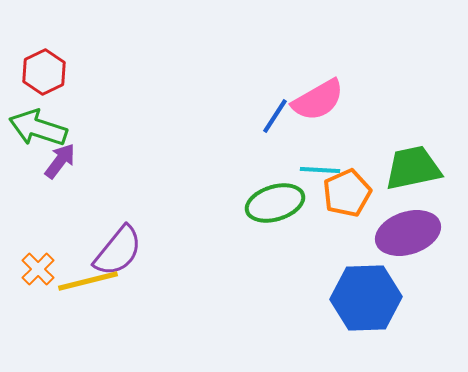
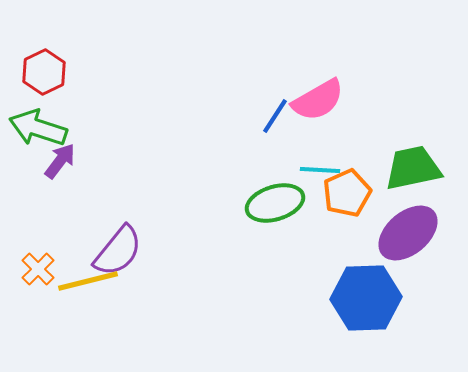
purple ellipse: rotated 22 degrees counterclockwise
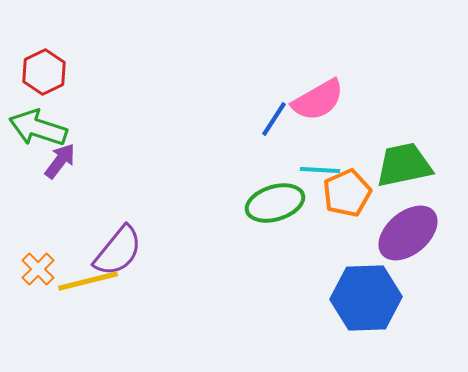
blue line: moved 1 px left, 3 px down
green trapezoid: moved 9 px left, 3 px up
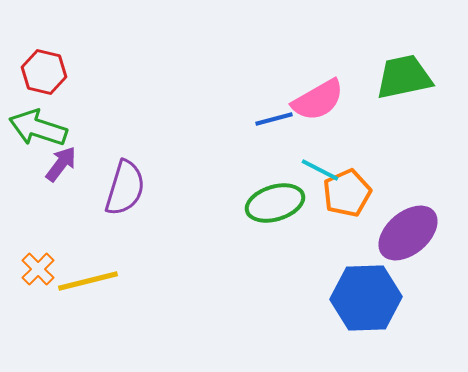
red hexagon: rotated 21 degrees counterclockwise
blue line: rotated 42 degrees clockwise
purple arrow: moved 1 px right, 3 px down
green trapezoid: moved 88 px up
cyan line: rotated 24 degrees clockwise
purple semicircle: moved 7 px right, 63 px up; rotated 22 degrees counterclockwise
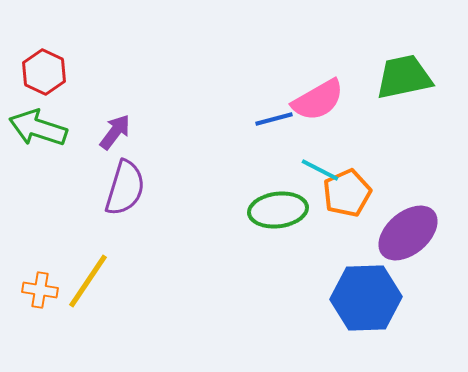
red hexagon: rotated 12 degrees clockwise
purple arrow: moved 54 px right, 32 px up
green ellipse: moved 3 px right, 7 px down; rotated 10 degrees clockwise
orange cross: moved 2 px right, 21 px down; rotated 36 degrees counterclockwise
yellow line: rotated 42 degrees counterclockwise
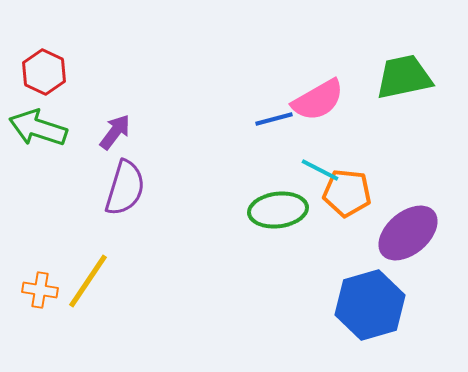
orange pentagon: rotated 30 degrees clockwise
blue hexagon: moved 4 px right, 7 px down; rotated 14 degrees counterclockwise
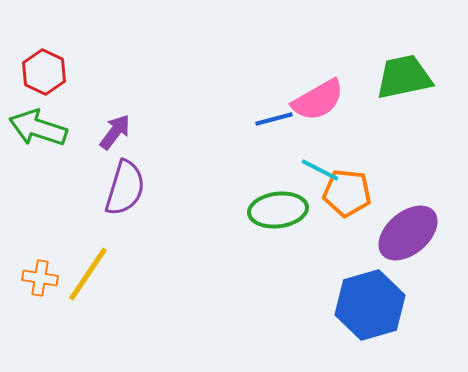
yellow line: moved 7 px up
orange cross: moved 12 px up
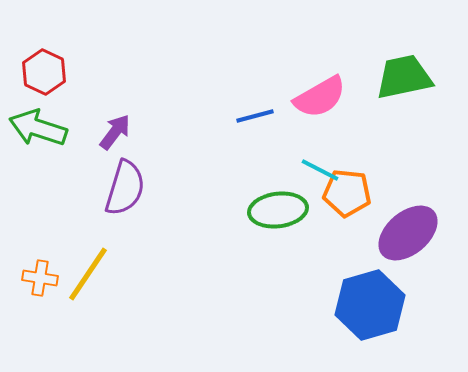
pink semicircle: moved 2 px right, 3 px up
blue line: moved 19 px left, 3 px up
